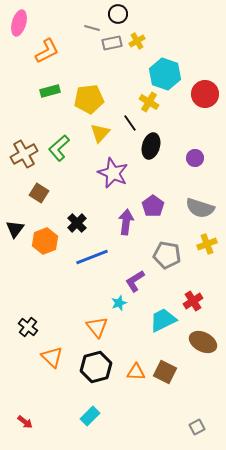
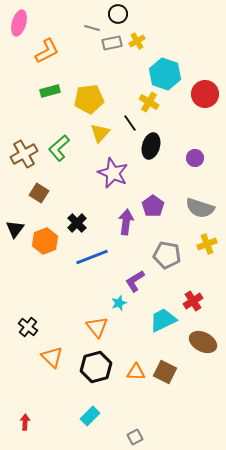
red arrow at (25, 422): rotated 126 degrees counterclockwise
gray square at (197, 427): moved 62 px left, 10 px down
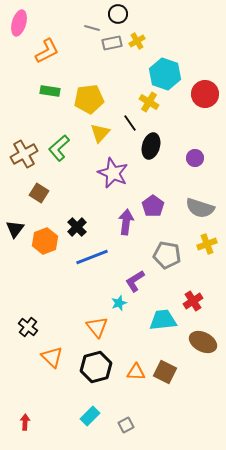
green rectangle at (50, 91): rotated 24 degrees clockwise
black cross at (77, 223): moved 4 px down
cyan trapezoid at (163, 320): rotated 20 degrees clockwise
gray square at (135, 437): moved 9 px left, 12 px up
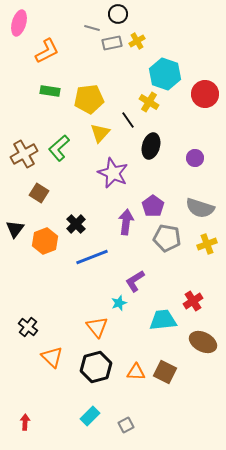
black line at (130, 123): moved 2 px left, 3 px up
black cross at (77, 227): moved 1 px left, 3 px up
gray pentagon at (167, 255): moved 17 px up
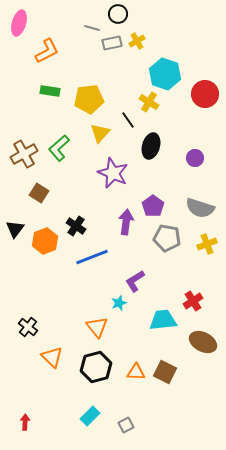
black cross at (76, 224): moved 2 px down; rotated 12 degrees counterclockwise
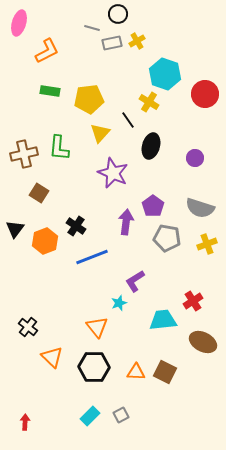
green L-shape at (59, 148): rotated 44 degrees counterclockwise
brown cross at (24, 154): rotated 16 degrees clockwise
black hexagon at (96, 367): moved 2 px left; rotated 16 degrees clockwise
gray square at (126, 425): moved 5 px left, 10 px up
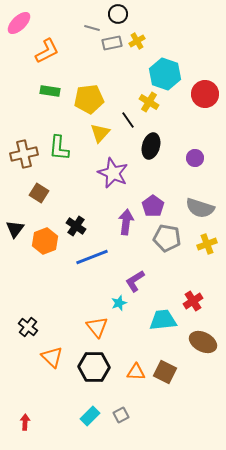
pink ellipse at (19, 23): rotated 30 degrees clockwise
